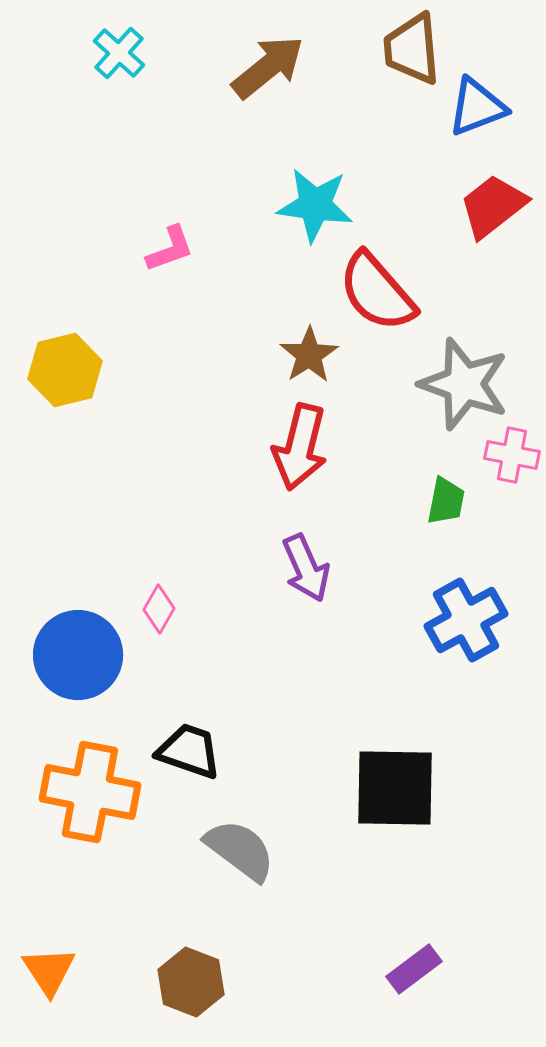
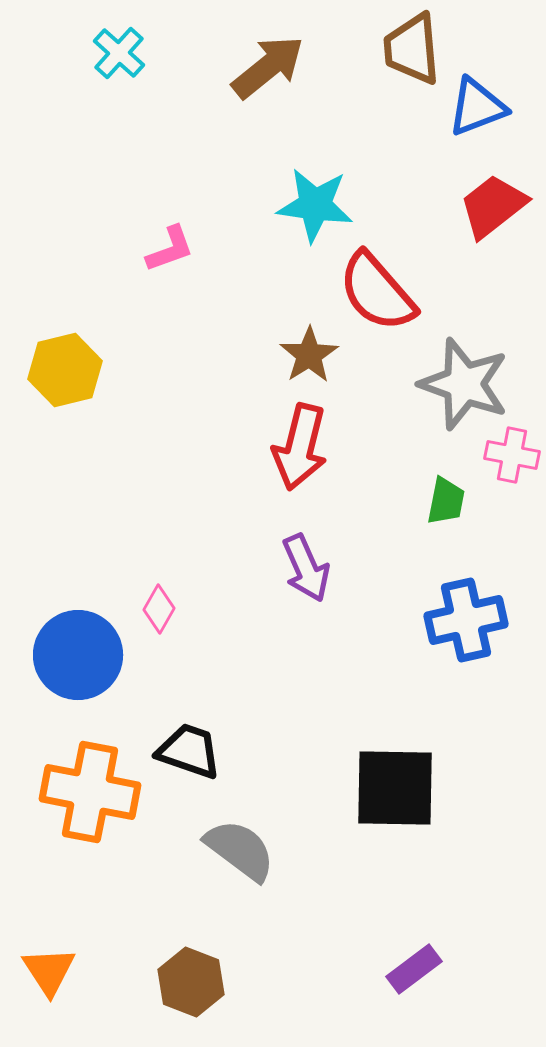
blue cross: rotated 16 degrees clockwise
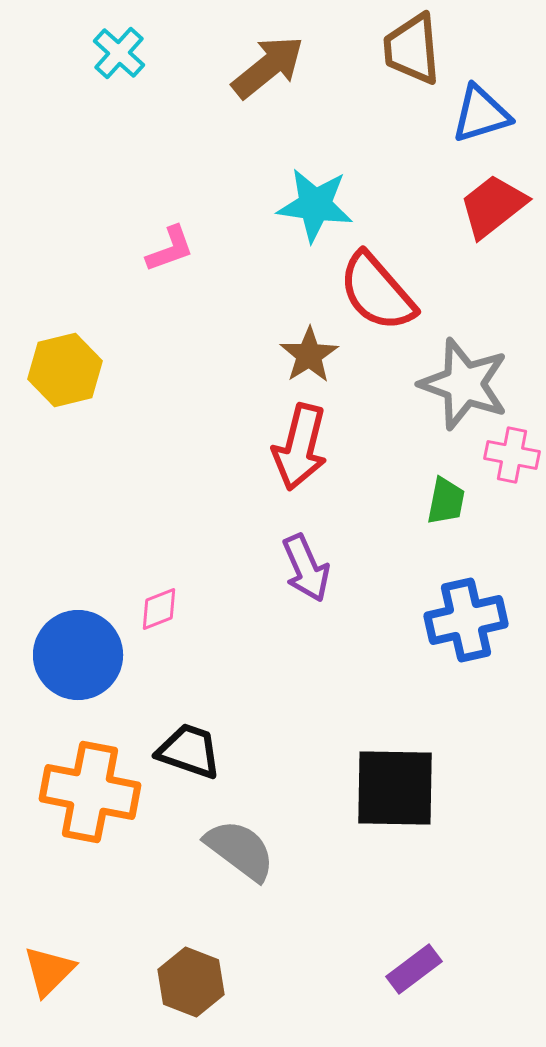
blue triangle: moved 4 px right, 7 px down; rotated 4 degrees clockwise
pink diamond: rotated 39 degrees clockwise
orange triangle: rotated 18 degrees clockwise
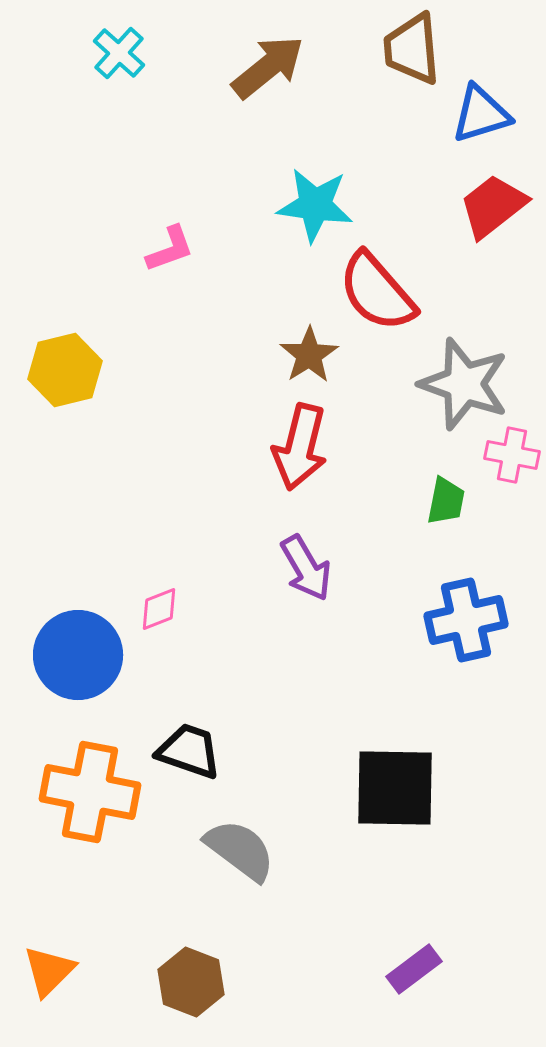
purple arrow: rotated 6 degrees counterclockwise
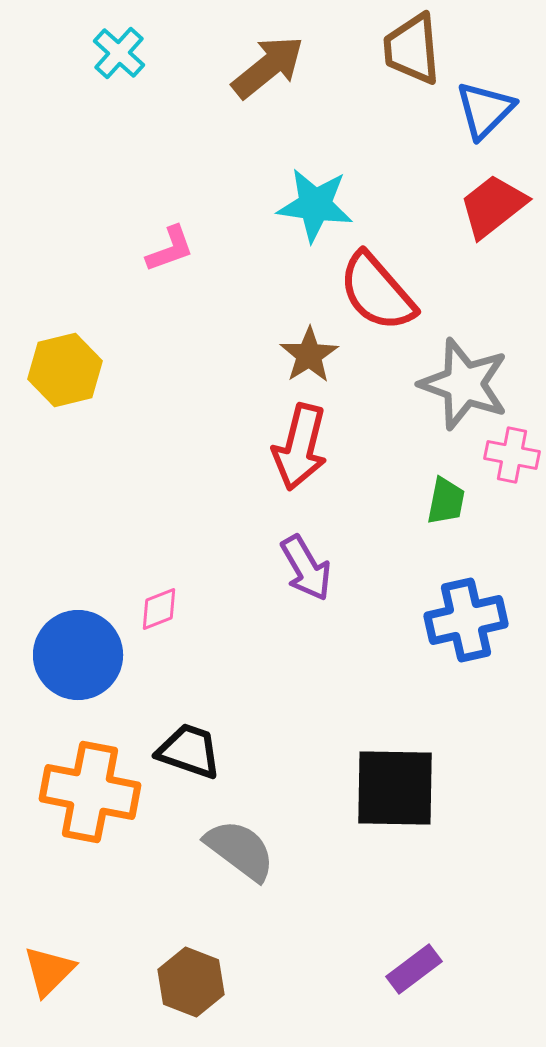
blue triangle: moved 4 px right, 4 px up; rotated 28 degrees counterclockwise
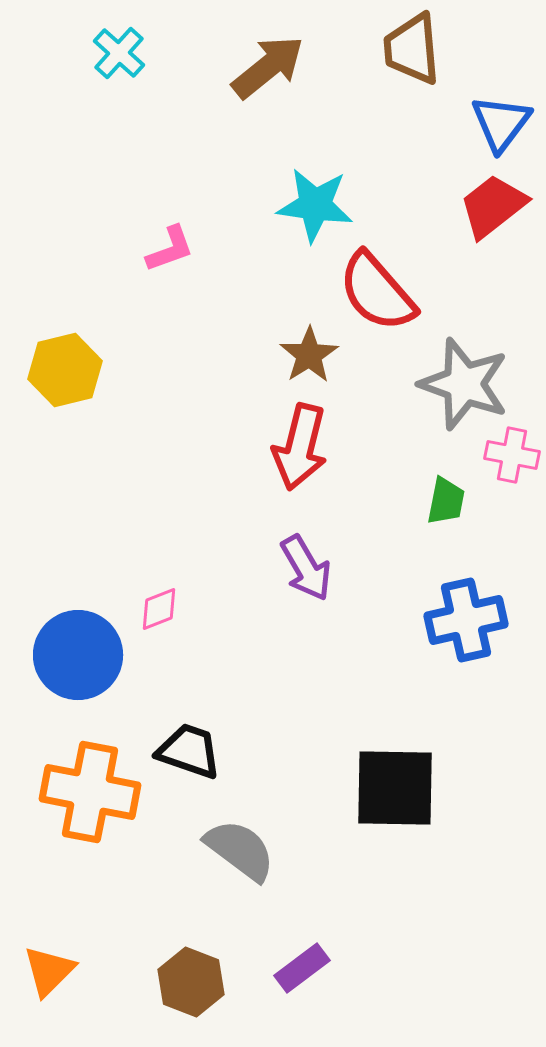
blue triangle: moved 16 px right, 13 px down; rotated 8 degrees counterclockwise
purple rectangle: moved 112 px left, 1 px up
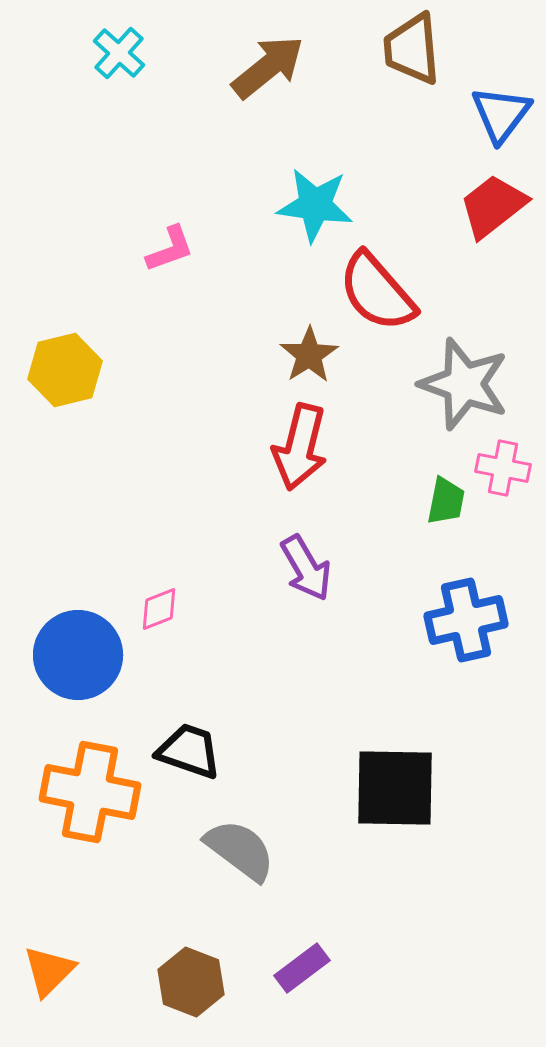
blue triangle: moved 9 px up
pink cross: moved 9 px left, 13 px down
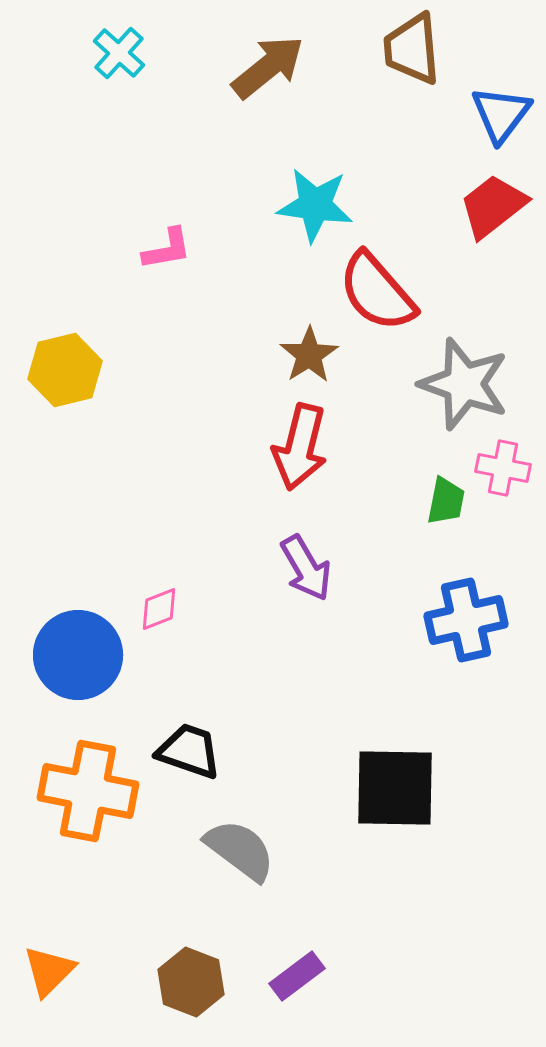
pink L-shape: moved 3 px left; rotated 10 degrees clockwise
orange cross: moved 2 px left, 1 px up
purple rectangle: moved 5 px left, 8 px down
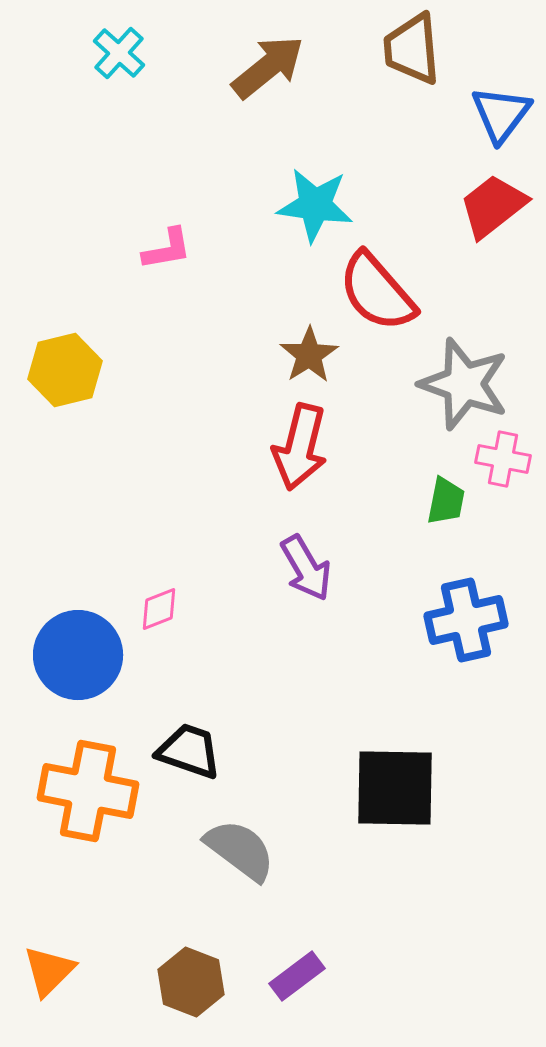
pink cross: moved 9 px up
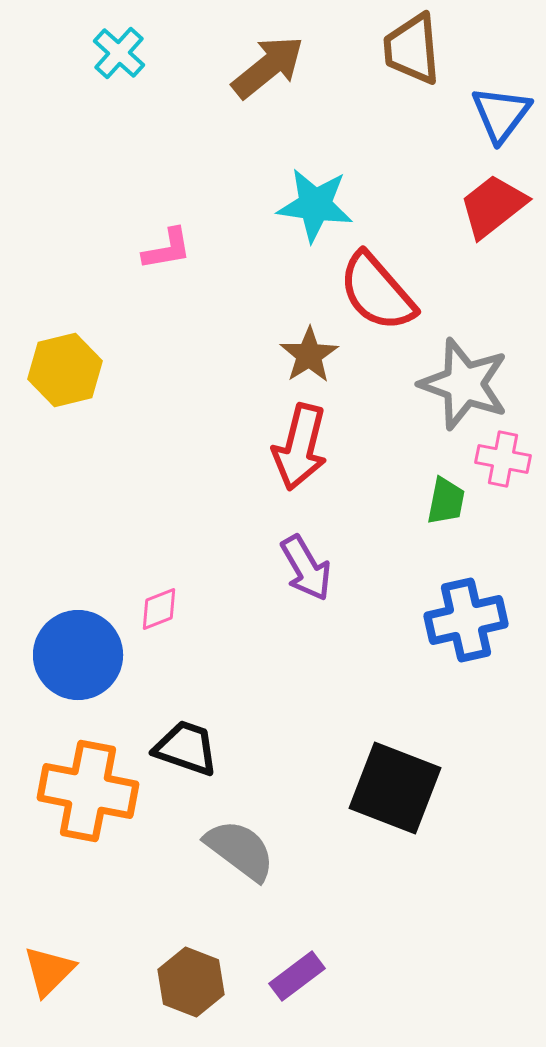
black trapezoid: moved 3 px left, 3 px up
black square: rotated 20 degrees clockwise
